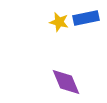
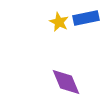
yellow star: rotated 12 degrees clockwise
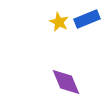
blue rectangle: moved 1 px right, 1 px down; rotated 10 degrees counterclockwise
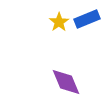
yellow star: rotated 12 degrees clockwise
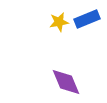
yellow star: rotated 24 degrees clockwise
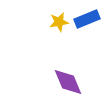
purple diamond: moved 2 px right
